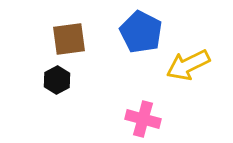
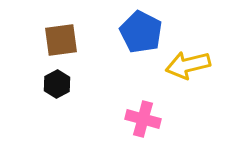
brown square: moved 8 px left, 1 px down
yellow arrow: rotated 12 degrees clockwise
black hexagon: moved 4 px down
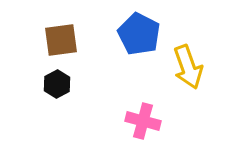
blue pentagon: moved 2 px left, 2 px down
yellow arrow: moved 2 px down; rotated 96 degrees counterclockwise
pink cross: moved 2 px down
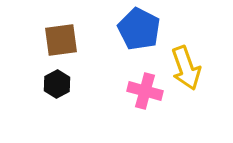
blue pentagon: moved 5 px up
yellow arrow: moved 2 px left, 1 px down
pink cross: moved 2 px right, 30 px up
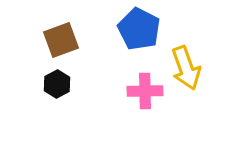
brown square: rotated 12 degrees counterclockwise
pink cross: rotated 16 degrees counterclockwise
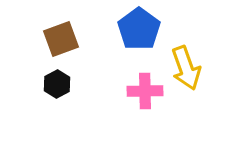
blue pentagon: rotated 9 degrees clockwise
brown square: moved 1 px up
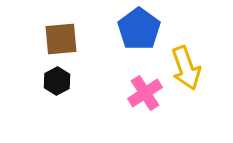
brown square: rotated 15 degrees clockwise
black hexagon: moved 3 px up
pink cross: moved 2 px down; rotated 32 degrees counterclockwise
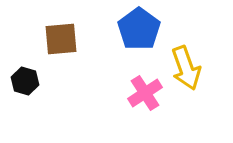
black hexagon: moved 32 px left; rotated 16 degrees counterclockwise
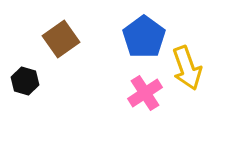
blue pentagon: moved 5 px right, 8 px down
brown square: rotated 30 degrees counterclockwise
yellow arrow: moved 1 px right
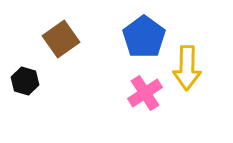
yellow arrow: rotated 21 degrees clockwise
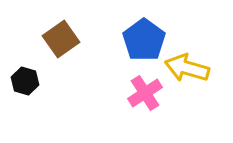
blue pentagon: moved 3 px down
yellow arrow: rotated 105 degrees clockwise
